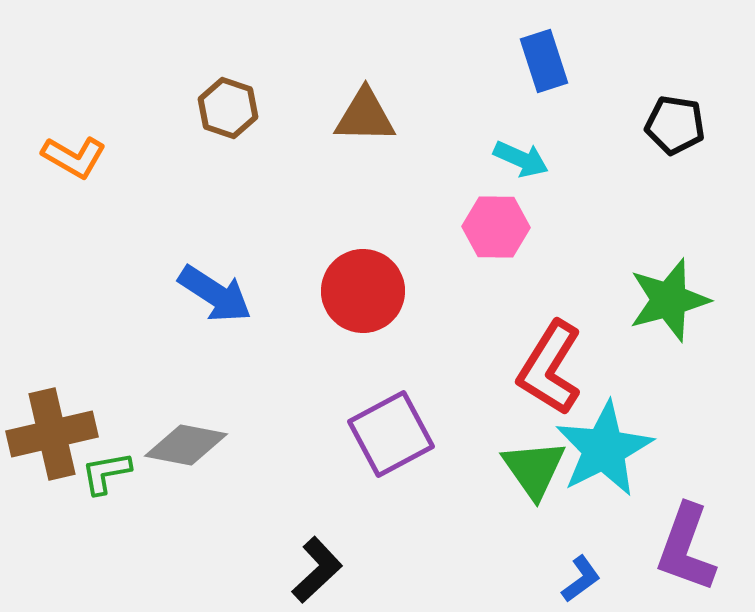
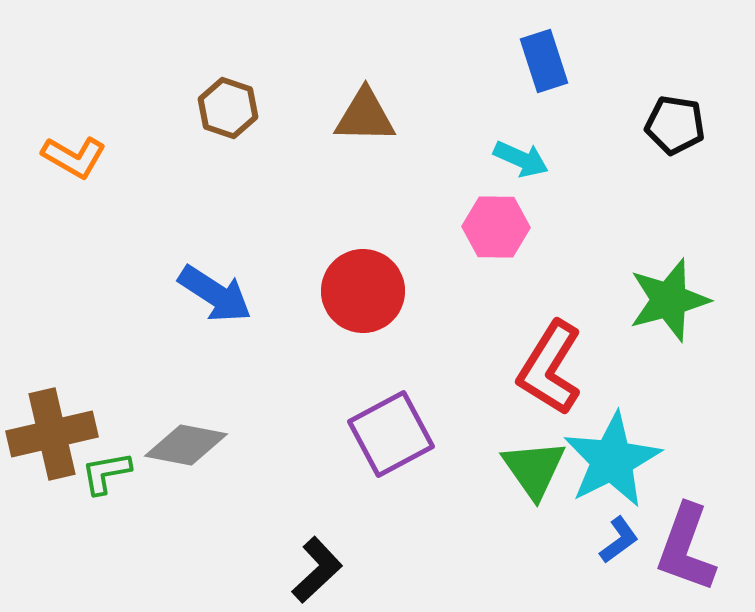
cyan star: moved 8 px right, 11 px down
blue L-shape: moved 38 px right, 39 px up
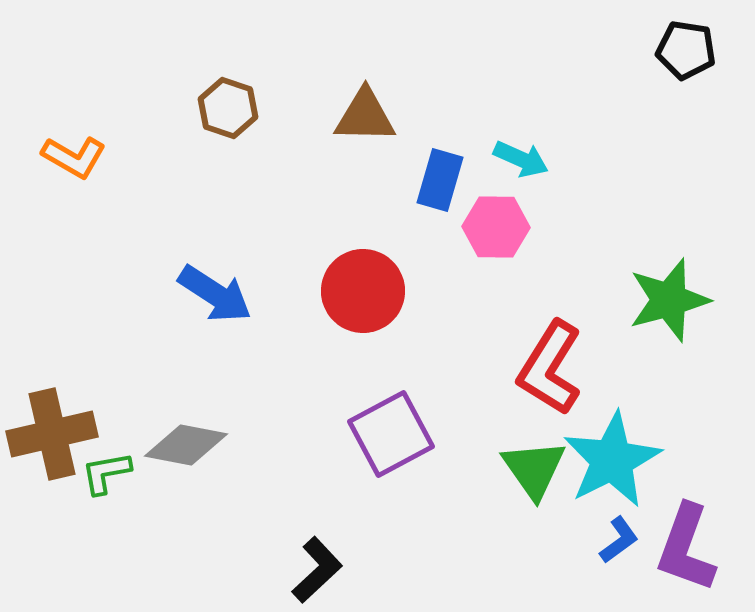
blue rectangle: moved 104 px left, 119 px down; rotated 34 degrees clockwise
black pentagon: moved 11 px right, 75 px up
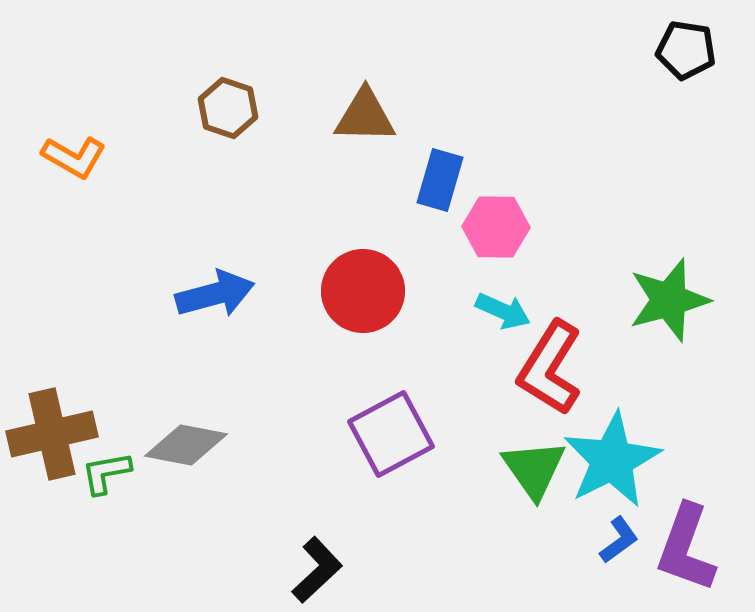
cyan arrow: moved 18 px left, 152 px down
blue arrow: rotated 48 degrees counterclockwise
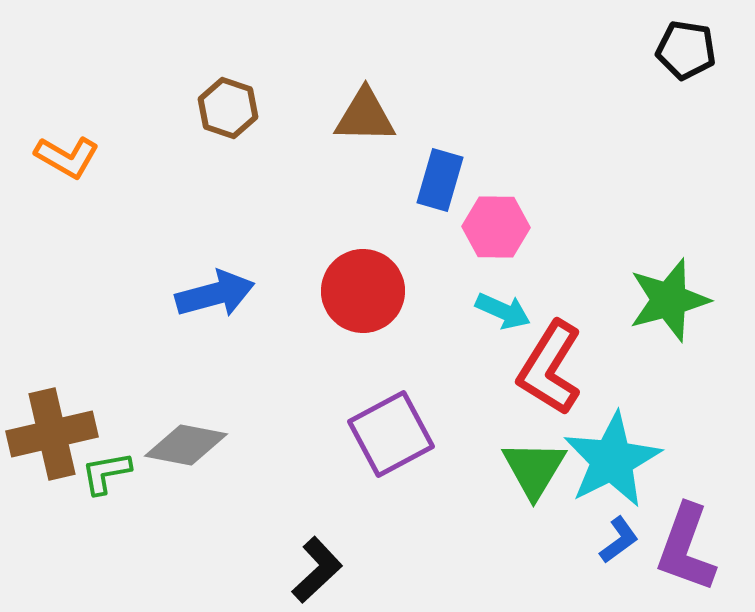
orange L-shape: moved 7 px left
green triangle: rotated 6 degrees clockwise
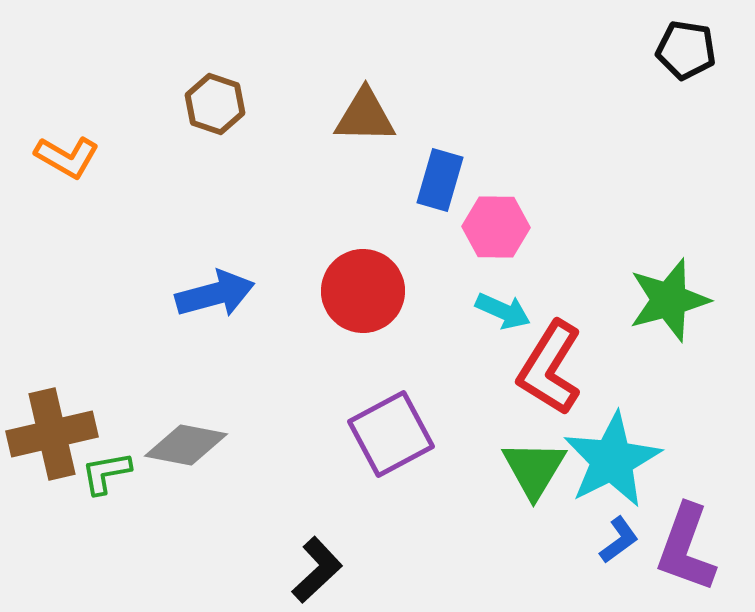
brown hexagon: moved 13 px left, 4 px up
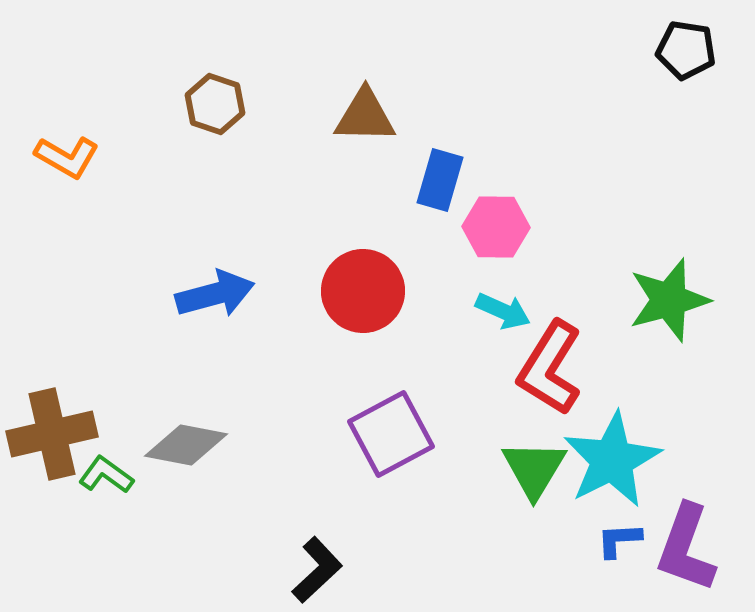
green L-shape: moved 2 px down; rotated 46 degrees clockwise
blue L-shape: rotated 147 degrees counterclockwise
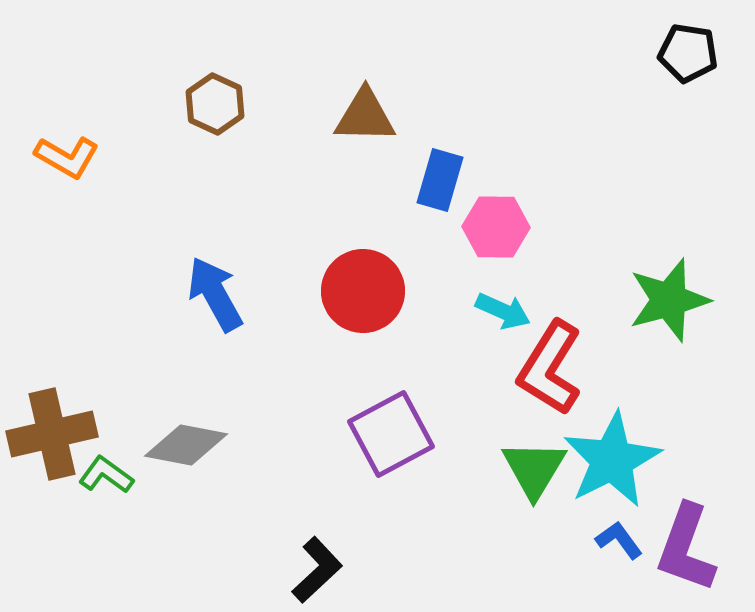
black pentagon: moved 2 px right, 3 px down
brown hexagon: rotated 6 degrees clockwise
blue arrow: rotated 104 degrees counterclockwise
blue L-shape: rotated 57 degrees clockwise
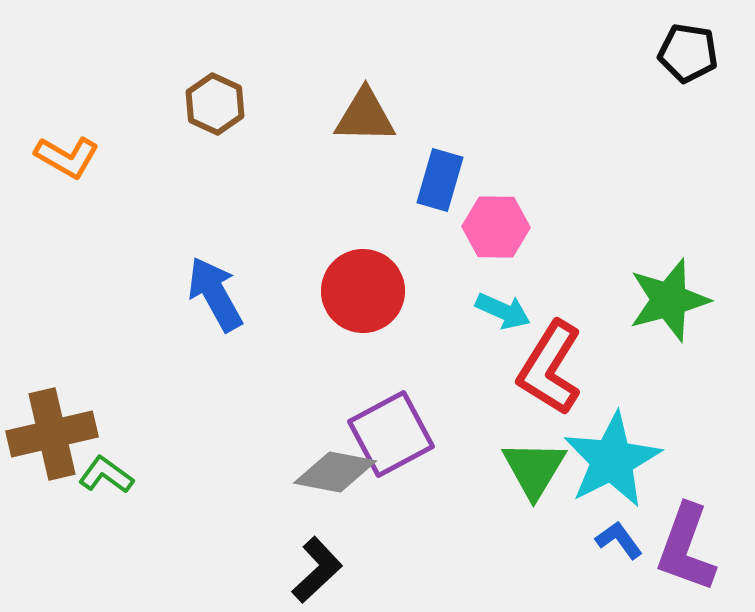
gray diamond: moved 149 px right, 27 px down
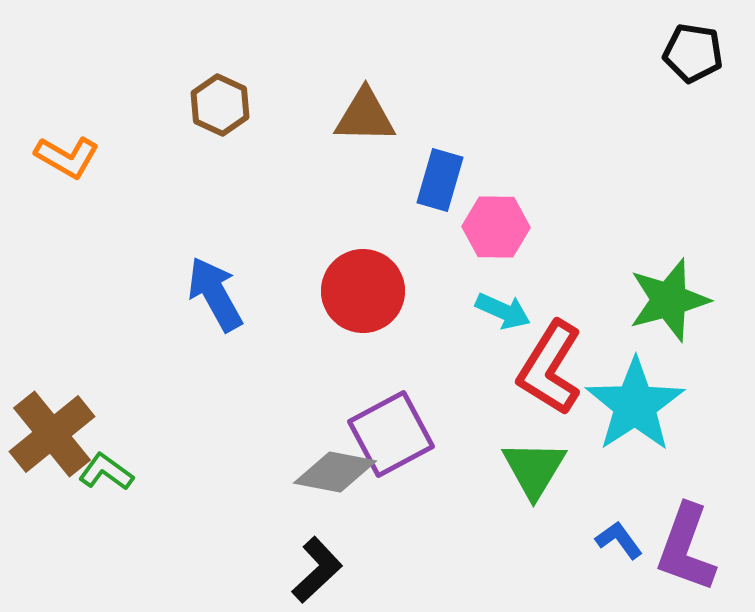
black pentagon: moved 5 px right
brown hexagon: moved 5 px right, 1 px down
brown cross: rotated 26 degrees counterclockwise
cyan star: moved 23 px right, 55 px up; rotated 6 degrees counterclockwise
green L-shape: moved 3 px up
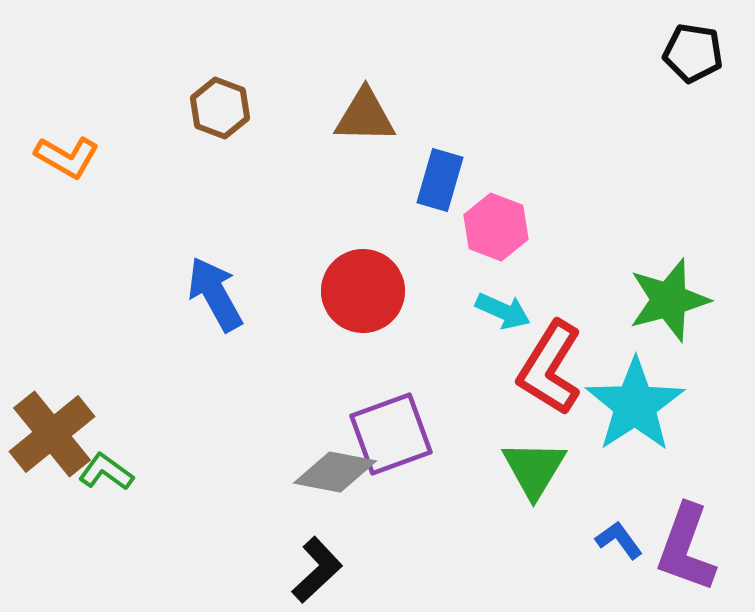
brown hexagon: moved 3 px down; rotated 4 degrees counterclockwise
pink hexagon: rotated 20 degrees clockwise
purple square: rotated 8 degrees clockwise
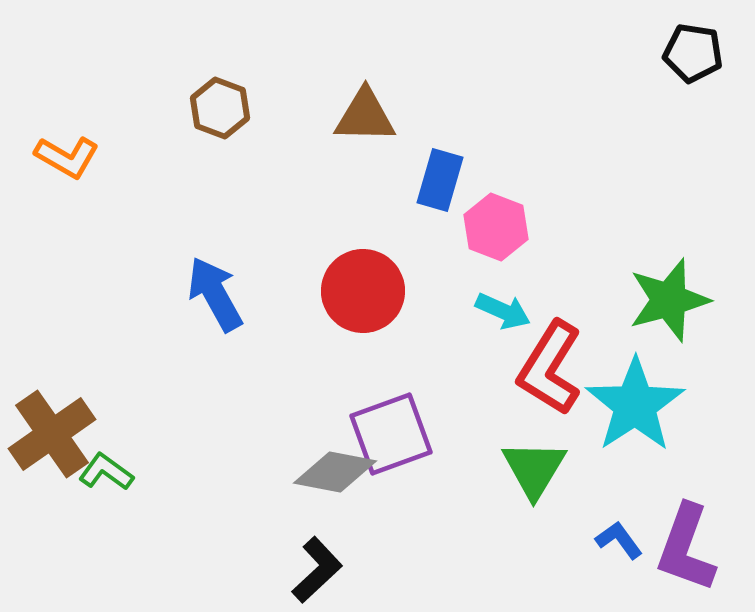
brown cross: rotated 4 degrees clockwise
